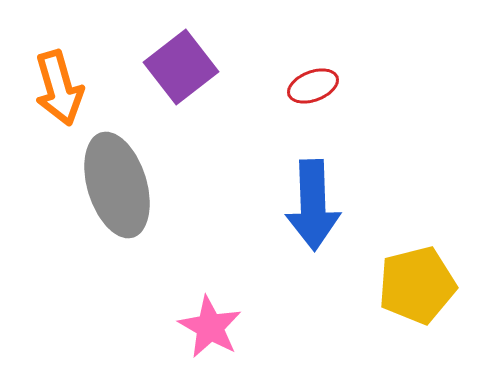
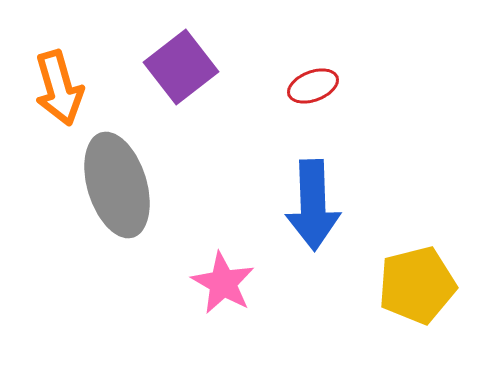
pink star: moved 13 px right, 44 px up
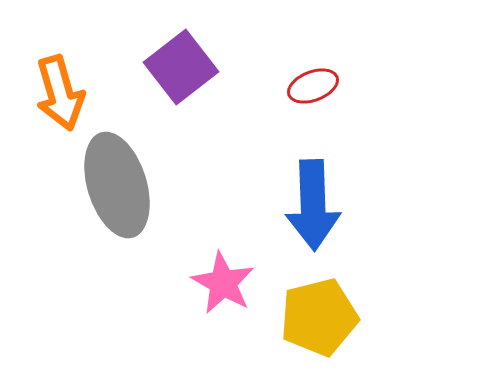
orange arrow: moved 1 px right, 5 px down
yellow pentagon: moved 98 px left, 32 px down
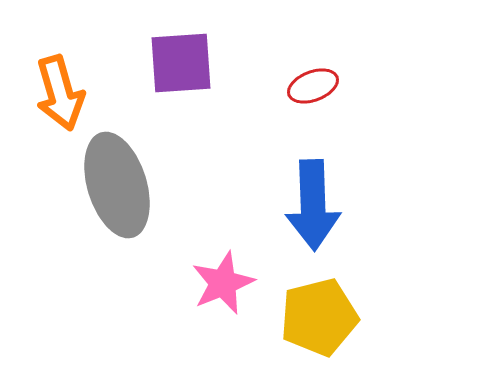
purple square: moved 4 px up; rotated 34 degrees clockwise
pink star: rotated 20 degrees clockwise
